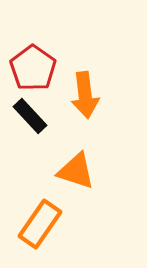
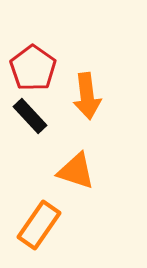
orange arrow: moved 2 px right, 1 px down
orange rectangle: moved 1 px left, 1 px down
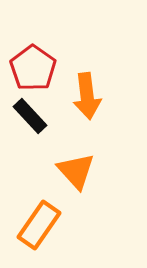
orange triangle: rotated 30 degrees clockwise
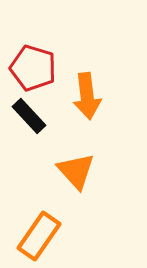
red pentagon: rotated 18 degrees counterclockwise
black rectangle: moved 1 px left
orange rectangle: moved 11 px down
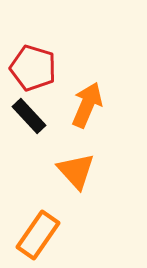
orange arrow: moved 9 px down; rotated 150 degrees counterclockwise
orange rectangle: moved 1 px left, 1 px up
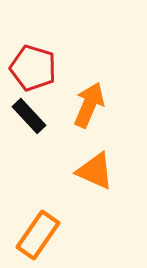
orange arrow: moved 2 px right
orange triangle: moved 19 px right; rotated 24 degrees counterclockwise
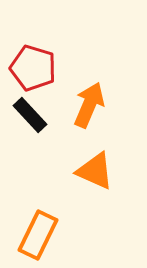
black rectangle: moved 1 px right, 1 px up
orange rectangle: rotated 9 degrees counterclockwise
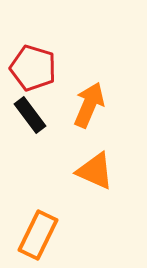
black rectangle: rotated 6 degrees clockwise
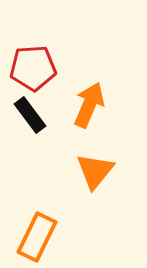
red pentagon: rotated 21 degrees counterclockwise
orange triangle: rotated 45 degrees clockwise
orange rectangle: moved 1 px left, 2 px down
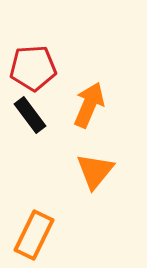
orange rectangle: moved 3 px left, 2 px up
